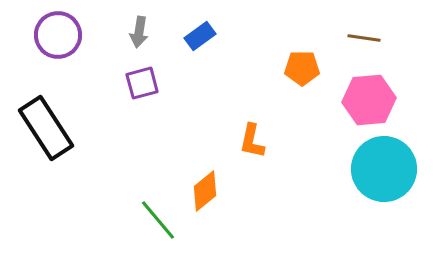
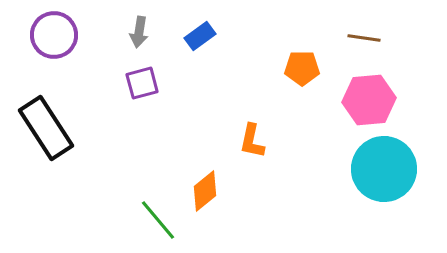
purple circle: moved 4 px left
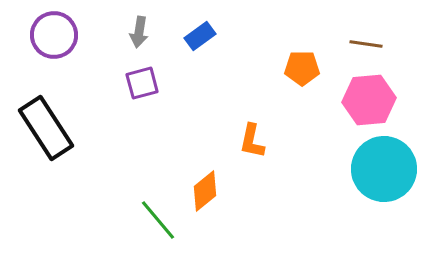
brown line: moved 2 px right, 6 px down
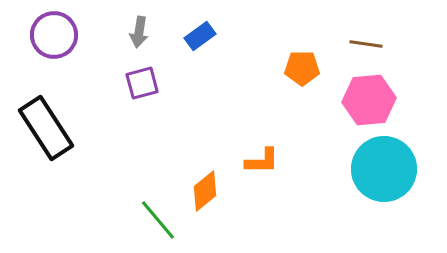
orange L-shape: moved 10 px right, 20 px down; rotated 102 degrees counterclockwise
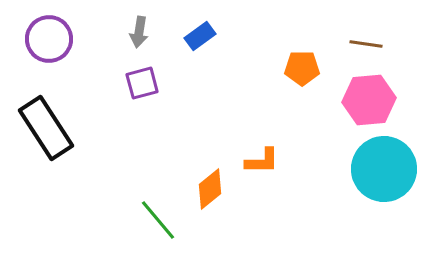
purple circle: moved 5 px left, 4 px down
orange diamond: moved 5 px right, 2 px up
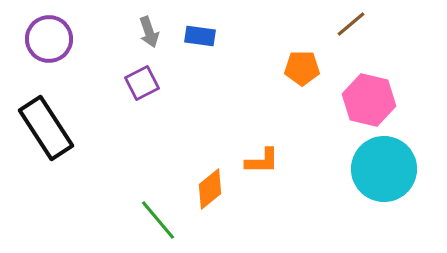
gray arrow: moved 10 px right; rotated 28 degrees counterclockwise
blue rectangle: rotated 44 degrees clockwise
brown line: moved 15 px left, 20 px up; rotated 48 degrees counterclockwise
purple square: rotated 12 degrees counterclockwise
pink hexagon: rotated 18 degrees clockwise
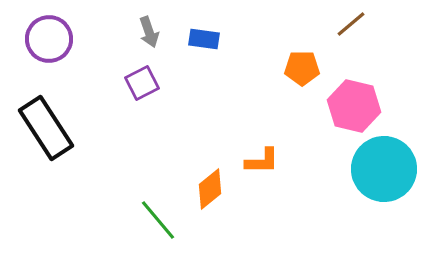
blue rectangle: moved 4 px right, 3 px down
pink hexagon: moved 15 px left, 6 px down
